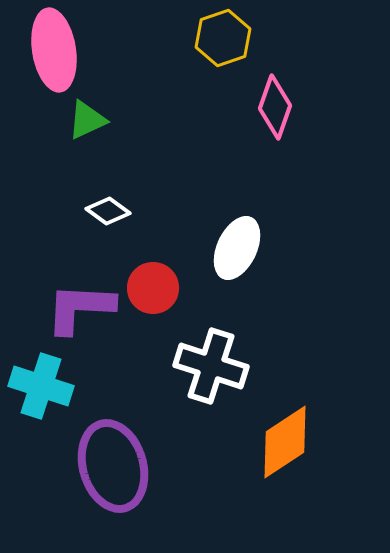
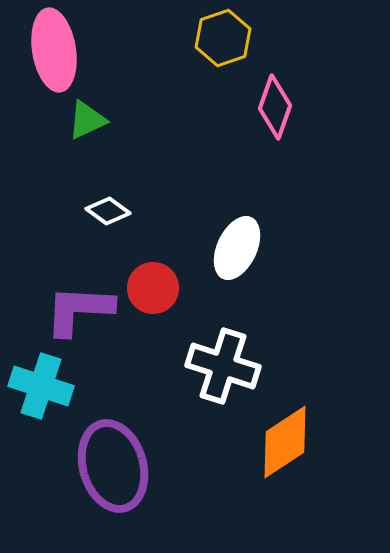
purple L-shape: moved 1 px left, 2 px down
white cross: moved 12 px right
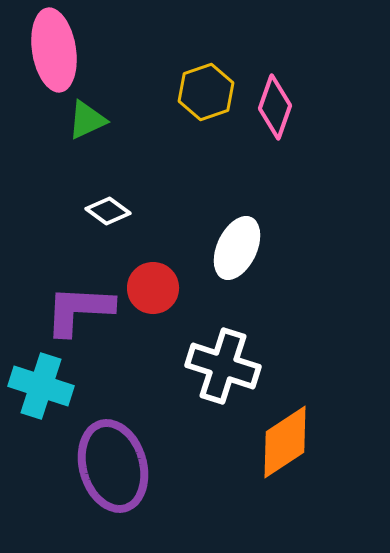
yellow hexagon: moved 17 px left, 54 px down
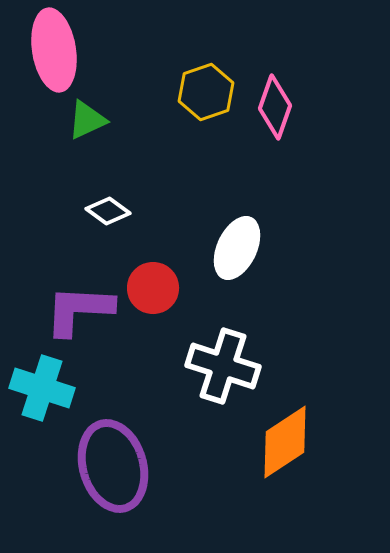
cyan cross: moved 1 px right, 2 px down
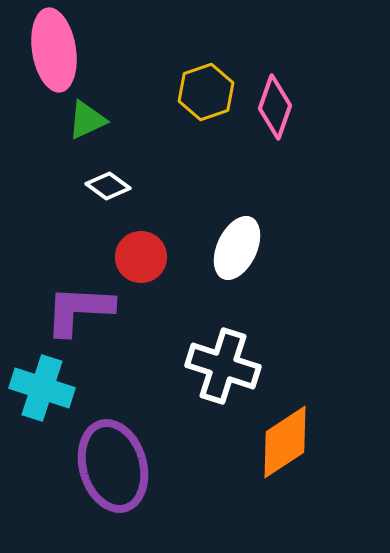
white diamond: moved 25 px up
red circle: moved 12 px left, 31 px up
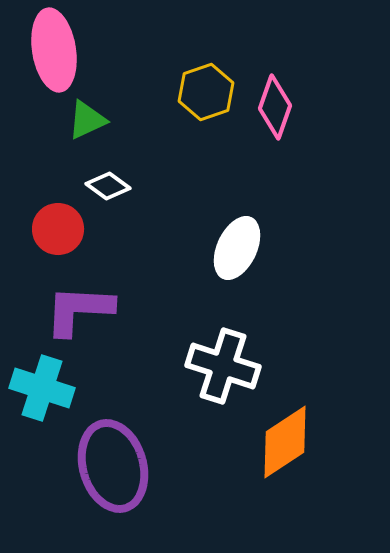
red circle: moved 83 px left, 28 px up
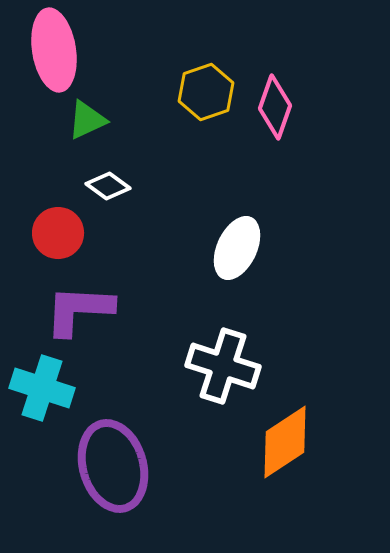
red circle: moved 4 px down
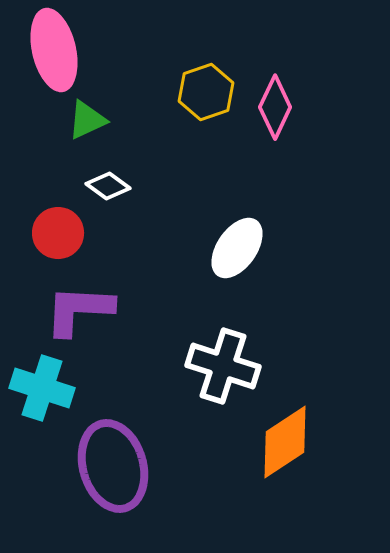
pink ellipse: rotated 4 degrees counterclockwise
pink diamond: rotated 6 degrees clockwise
white ellipse: rotated 10 degrees clockwise
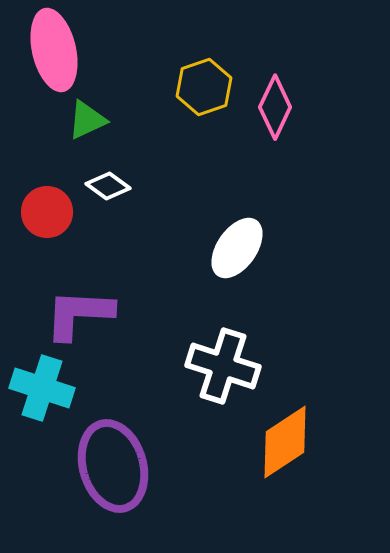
yellow hexagon: moved 2 px left, 5 px up
red circle: moved 11 px left, 21 px up
purple L-shape: moved 4 px down
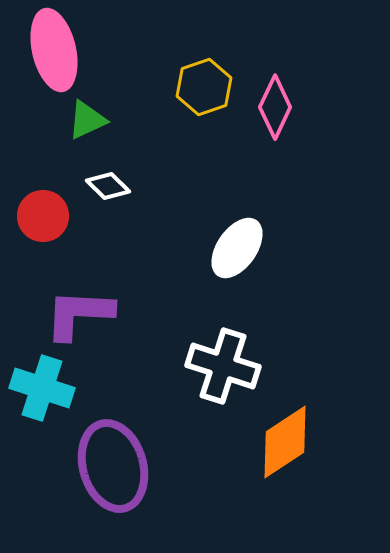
white diamond: rotated 9 degrees clockwise
red circle: moved 4 px left, 4 px down
